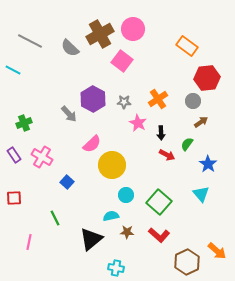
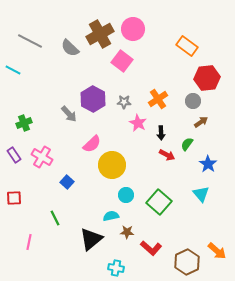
red L-shape: moved 8 px left, 13 px down
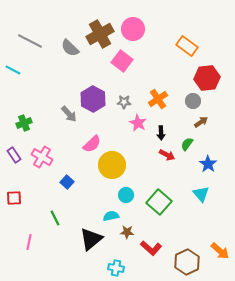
orange arrow: moved 3 px right
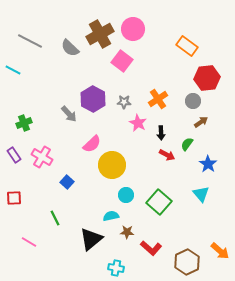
pink line: rotated 70 degrees counterclockwise
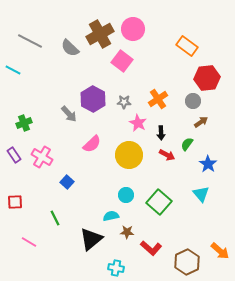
yellow circle: moved 17 px right, 10 px up
red square: moved 1 px right, 4 px down
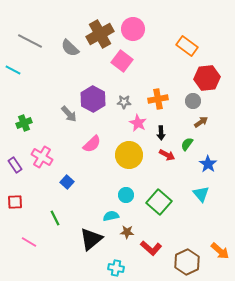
orange cross: rotated 24 degrees clockwise
purple rectangle: moved 1 px right, 10 px down
